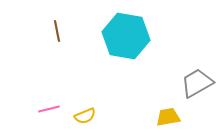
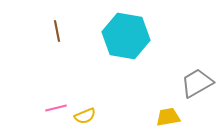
pink line: moved 7 px right, 1 px up
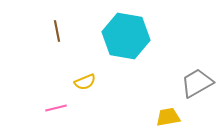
yellow semicircle: moved 34 px up
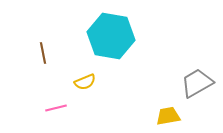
brown line: moved 14 px left, 22 px down
cyan hexagon: moved 15 px left
yellow trapezoid: moved 1 px up
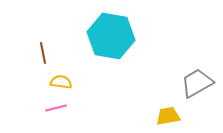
yellow semicircle: moved 24 px left; rotated 150 degrees counterclockwise
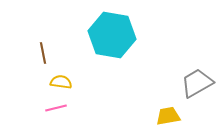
cyan hexagon: moved 1 px right, 1 px up
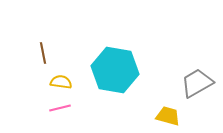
cyan hexagon: moved 3 px right, 35 px down
pink line: moved 4 px right
yellow trapezoid: rotated 25 degrees clockwise
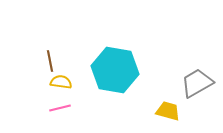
brown line: moved 7 px right, 8 px down
yellow trapezoid: moved 5 px up
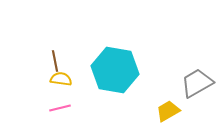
brown line: moved 5 px right
yellow semicircle: moved 3 px up
yellow trapezoid: rotated 45 degrees counterclockwise
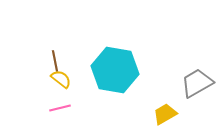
yellow semicircle: rotated 30 degrees clockwise
yellow trapezoid: moved 3 px left, 3 px down
